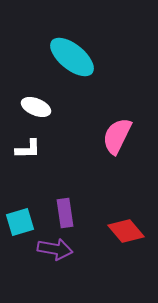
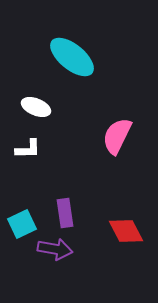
cyan square: moved 2 px right, 2 px down; rotated 8 degrees counterclockwise
red diamond: rotated 12 degrees clockwise
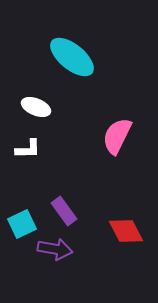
purple rectangle: moved 1 px left, 2 px up; rotated 28 degrees counterclockwise
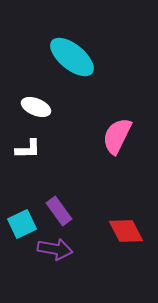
purple rectangle: moved 5 px left
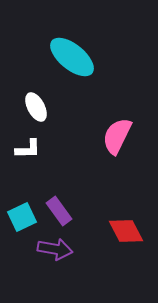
white ellipse: rotated 40 degrees clockwise
cyan square: moved 7 px up
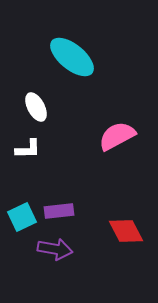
pink semicircle: rotated 36 degrees clockwise
purple rectangle: rotated 60 degrees counterclockwise
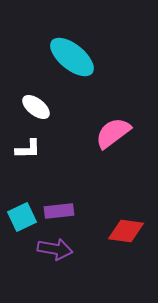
white ellipse: rotated 24 degrees counterclockwise
pink semicircle: moved 4 px left, 3 px up; rotated 9 degrees counterclockwise
red diamond: rotated 54 degrees counterclockwise
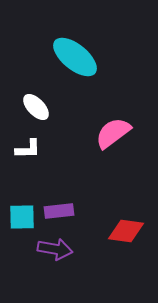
cyan ellipse: moved 3 px right
white ellipse: rotated 8 degrees clockwise
cyan square: rotated 24 degrees clockwise
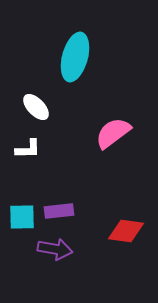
cyan ellipse: rotated 66 degrees clockwise
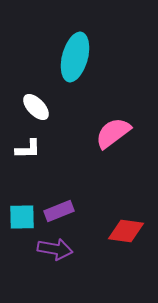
purple rectangle: rotated 16 degrees counterclockwise
